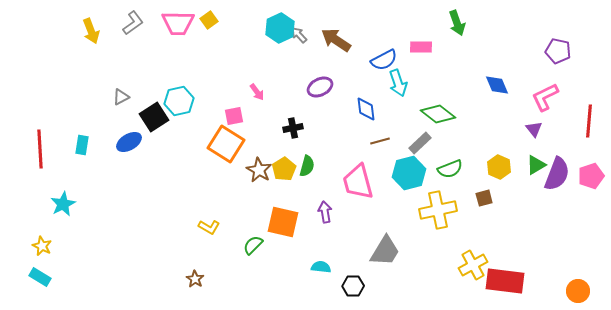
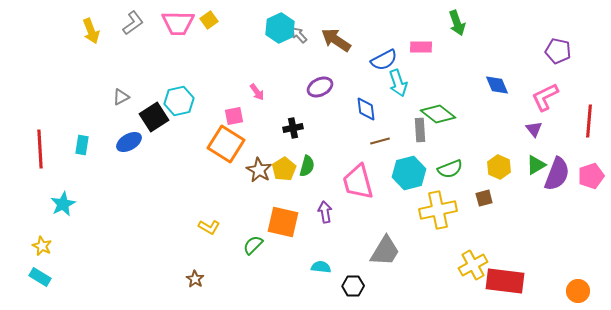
gray rectangle at (420, 143): moved 13 px up; rotated 50 degrees counterclockwise
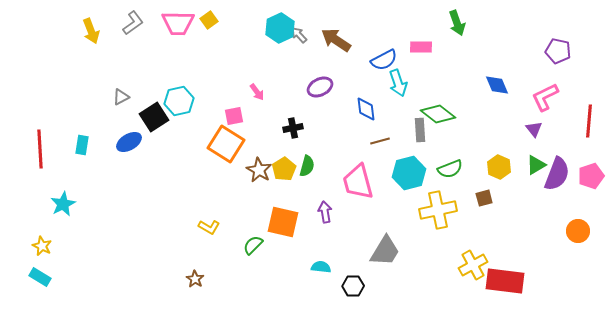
orange circle at (578, 291): moved 60 px up
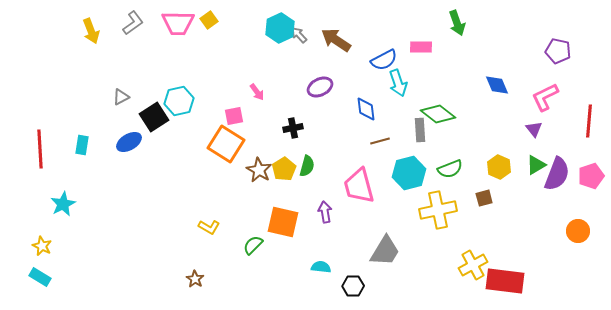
pink trapezoid at (358, 182): moved 1 px right, 4 px down
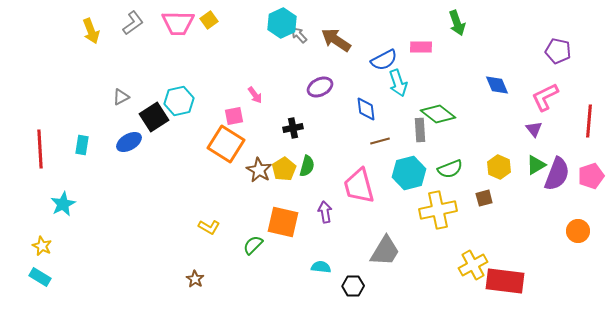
cyan hexagon at (280, 28): moved 2 px right, 5 px up
pink arrow at (257, 92): moved 2 px left, 3 px down
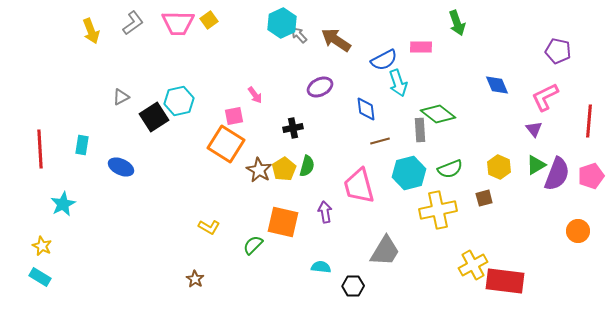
blue ellipse at (129, 142): moved 8 px left, 25 px down; rotated 55 degrees clockwise
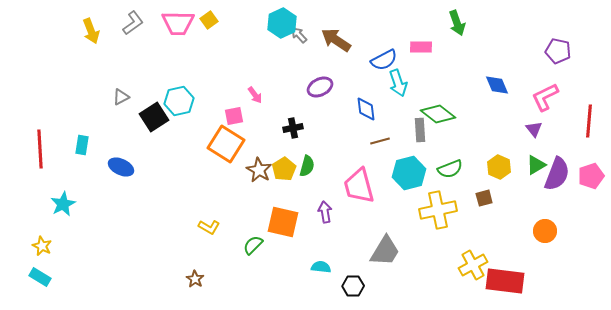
orange circle at (578, 231): moved 33 px left
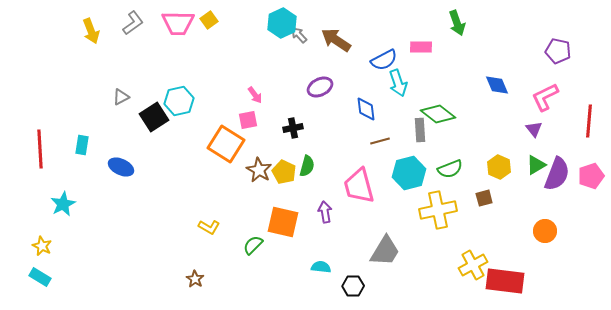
pink square at (234, 116): moved 14 px right, 4 px down
yellow pentagon at (284, 169): moved 3 px down; rotated 15 degrees counterclockwise
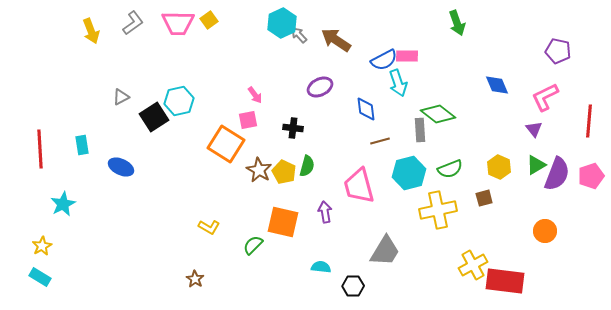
pink rectangle at (421, 47): moved 14 px left, 9 px down
black cross at (293, 128): rotated 18 degrees clockwise
cyan rectangle at (82, 145): rotated 18 degrees counterclockwise
yellow star at (42, 246): rotated 18 degrees clockwise
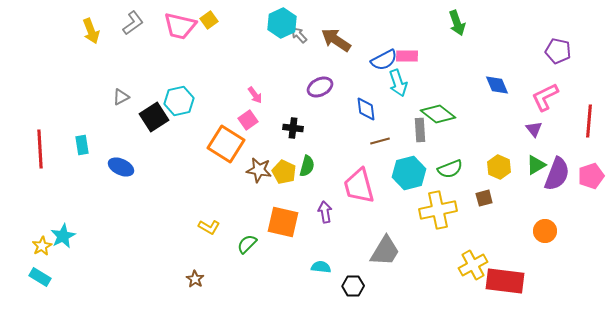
pink trapezoid at (178, 23): moved 2 px right, 3 px down; rotated 12 degrees clockwise
pink square at (248, 120): rotated 24 degrees counterclockwise
brown star at (259, 170): rotated 20 degrees counterclockwise
cyan star at (63, 204): moved 32 px down
green semicircle at (253, 245): moved 6 px left, 1 px up
